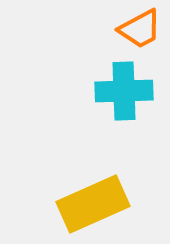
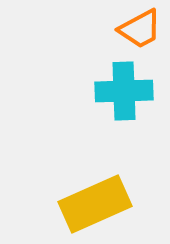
yellow rectangle: moved 2 px right
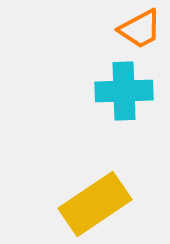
yellow rectangle: rotated 10 degrees counterclockwise
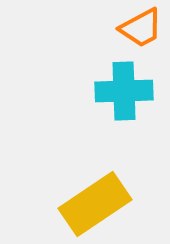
orange trapezoid: moved 1 px right, 1 px up
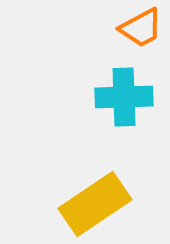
cyan cross: moved 6 px down
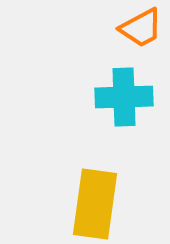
yellow rectangle: rotated 48 degrees counterclockwise
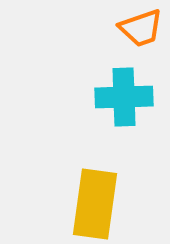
orange trapezoid: rotated 9 degrees clockwise
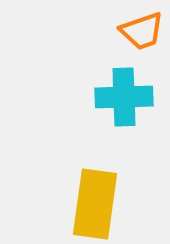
orange trapezoid: moved 1 px right, 3 px down
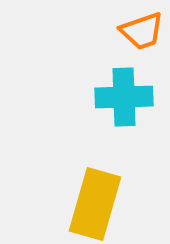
yellow rectangle: rotated 8 degrees clockwise
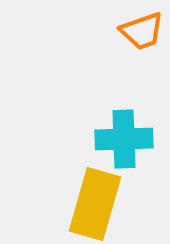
cyan cross: moved 42 px down
